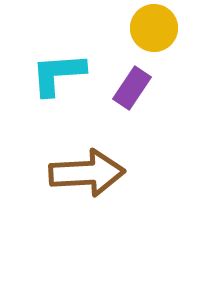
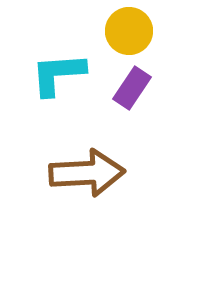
yellow circle: moved 25 px left, 3 px down
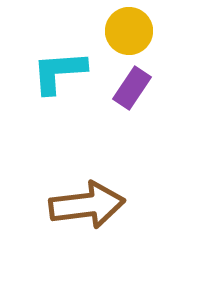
cyan L-shape: moved 1 px right, 2 px up
brown arrow: moved 32 px down; rotated 4 degrees counterclockwise
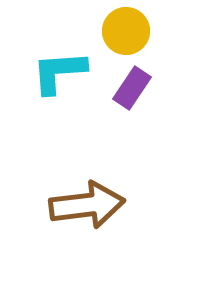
yellow circle: moved 3 px left
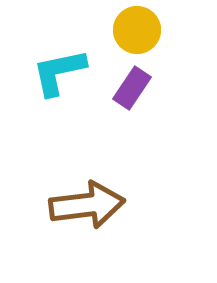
yellow circle: moved 11 px right, 1 px up
cyan L-shape: rotated 8 degrees counterclockwise
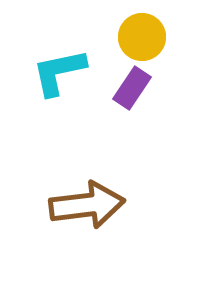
yellow circle: moved 5 px right, 7 px down
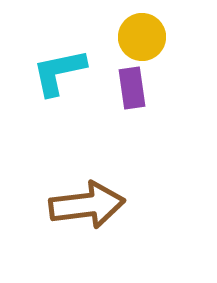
purple rectangle: rotated 42 degrees counterclockwise
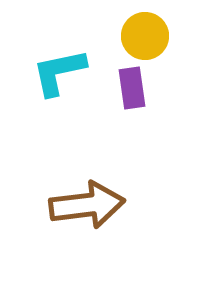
yellow circle: moved 3 px right, 1 px up
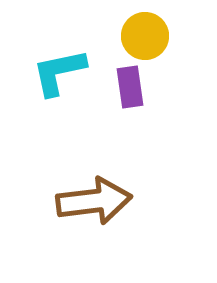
purple rectangle: moved 2 px left, 1 px up
brown arrow: moved 7 px right, 4 px up
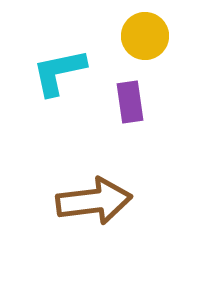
purple rectangle: moved 15 px down
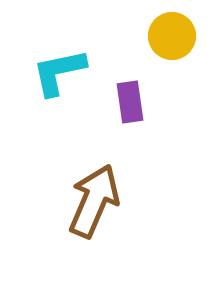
yellow circle: moved 27 px right
brown arrow: rotated 60 degrees counterclockwise
